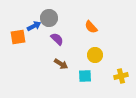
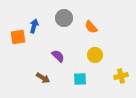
gray circle: moved 15 px right
blue arrow: rotated 48 degrees counterclockwise
purple semicircle: moved 1 px right, 17 px down
brown arrow: moved 18 px left, 14 px down
cyan square: moved 5 px left, 3 px down
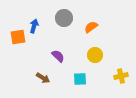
orange semicircle: rotated 96 degrees clockwise
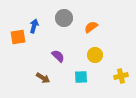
cyan square: moved 1 px right, 2 px up
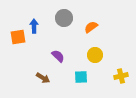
blue arrow: rotated 16 degrees counterclockwise
